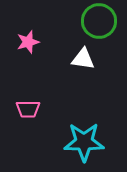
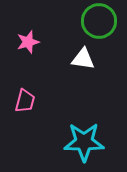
pink trapezoid: moved 3 px left, 8 px up; rotated 75 degrees counterclockwise
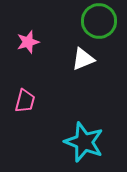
white triangle: rotated 30 degrees counterclockwise
cyan star: rotated 21 degrees clockwise
